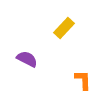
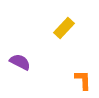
purple semicircle: moved 7 px left, 3 px down
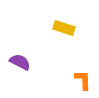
yellow rectangle: rotated 65 degrees clockwise
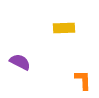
yellow rectangle: rotated 20 degrees counterclockwise
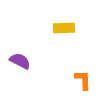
purple semicircle: moved 1 px up
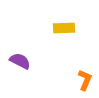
orange L-shape: moved 2 px right; rotated 25 degrees clockwise
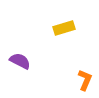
yellow rectangle: rotated 15 degrees counterclockwise
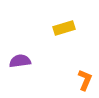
purple semicircle: rotated 35 degrees counterclockwise
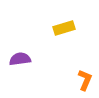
purple semicircle: moved 2 px up
